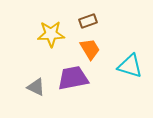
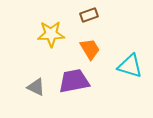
brown rectangle: moved 1 px right, 6 px up
purple trapezoid: moved 1 px right, 3 px down
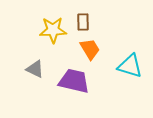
brown rectangle: moved 6 px left, 7 px down; rotated 72 degrees counterclockwise
yellow star: moved 2 px right, 4 px up
purple trapezoid: rotated 24 degrees clockwise
gray triangle: moved 1 px left, 18 px up
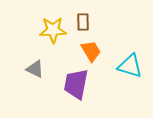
orange trapezoid: moved 1 px right, 2 px down
purple trapezoid: moved 2 px right, 3 px down; rotated 92 degrees counterclockwise
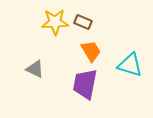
brown rectangle: rotated 66 degrees counterclockwise
yellow star: moved 2 px right, 8 px up
cyan triangle: moved 1 px up
purple trapezoid: moved 9 px right
